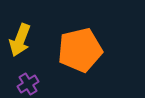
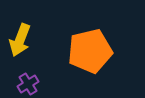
orange pentagon: moved 10 px right, 1 px down
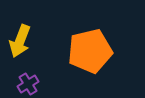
yellow arrow: moved 1 px down
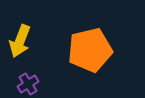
orange pentagon: moved 1 px up
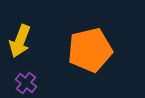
purple cross: moved 2 px left, 1 px up; rotated 20 degrees counterclockwise
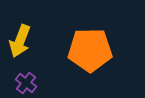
orange pentagon: rotated 12 degrees clockwise
